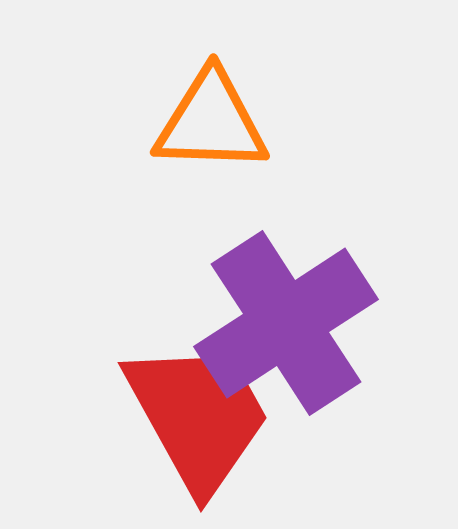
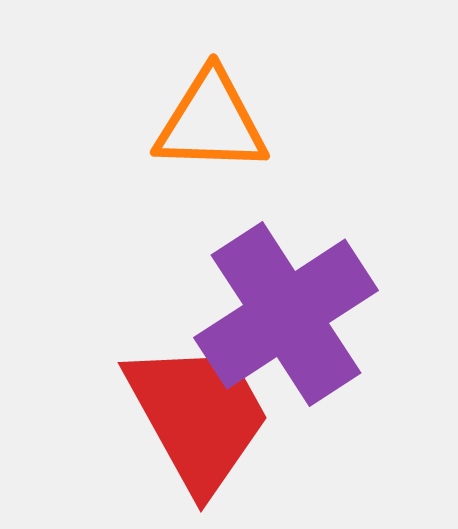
purple cross: moved 9 px up
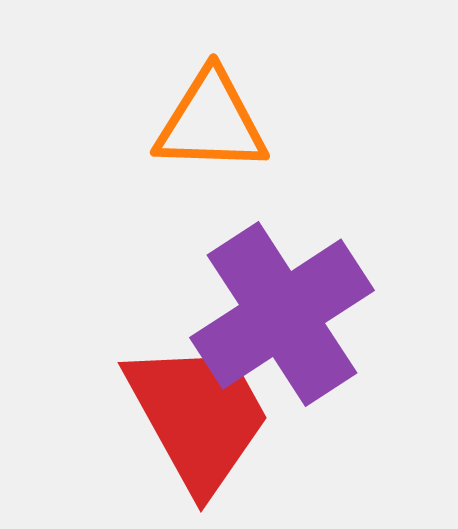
purple cross: moved 4 px left
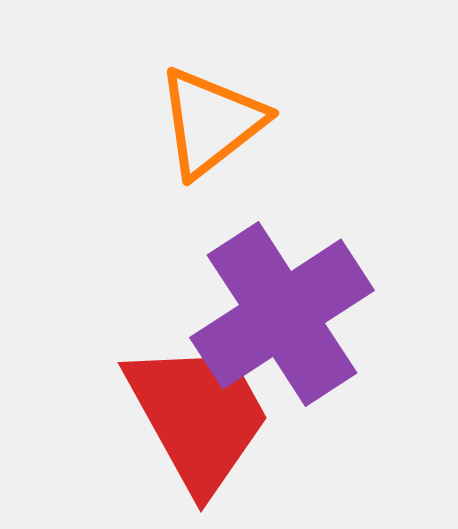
orange triangle: rotated 40 degrees counterclockwise
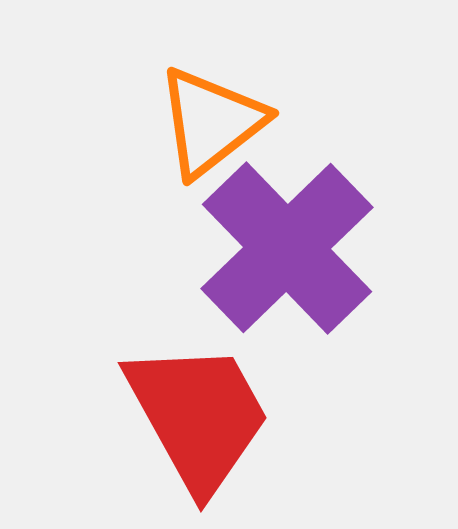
purple cross: moved 5 px right, 66 px up; rotated 11 degrees counterclockwise
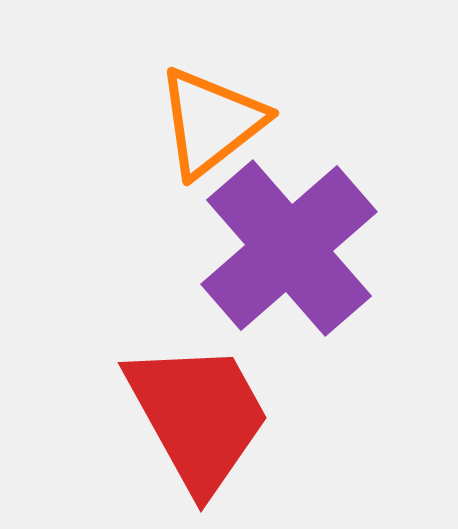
purple cross: moved 2 px right; rotated 3 degrees clockwise
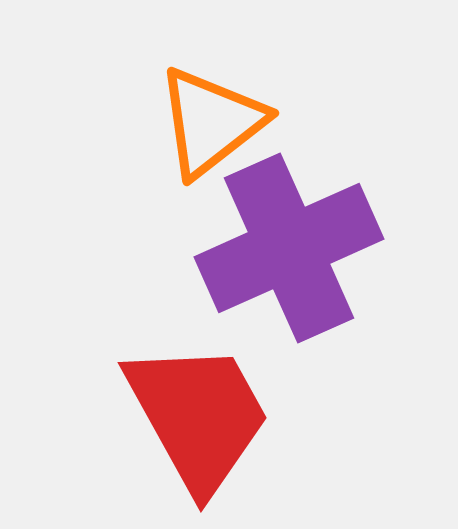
purple cross: rotated 17 degrees clockwise
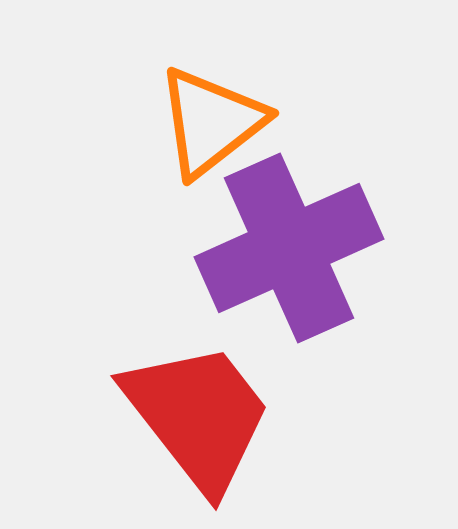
red trapezoid: rotated 9 degrees counterclockwise
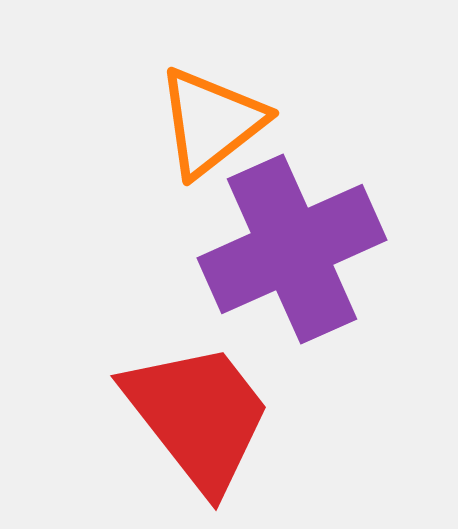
purple cross: moved 3 px right, 1 px down
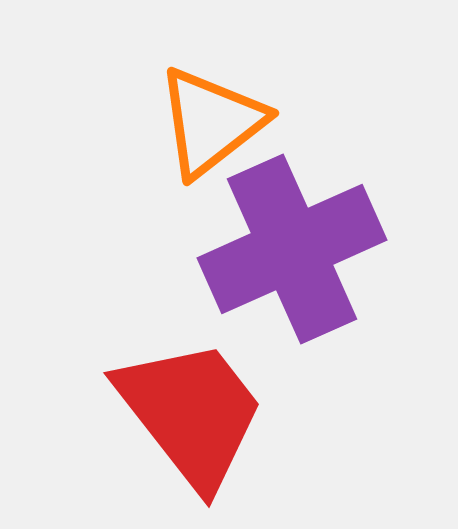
red trapezoid: moved 7 px left, 3 px up
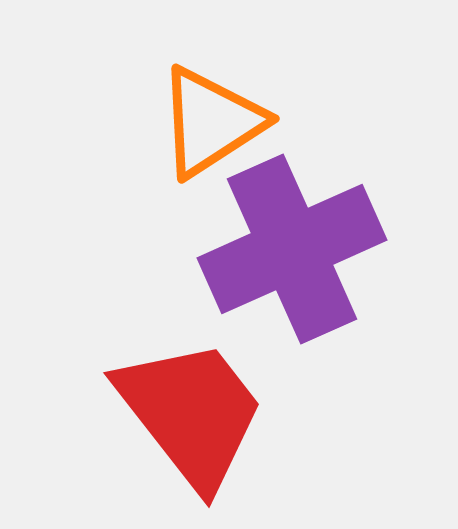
orange triangle: rotated 5 degrees clockwise
